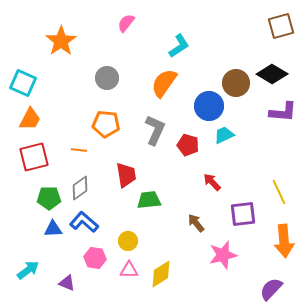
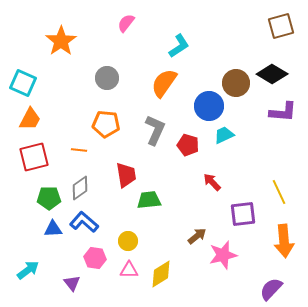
brown arrow: moved 1 px right, 13 px down; rotated 90 degrees clockwise
purple triangle: moved 5 px right; rotated 30 degrees clockwise
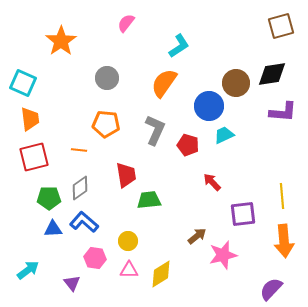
black diamond: rotated 40 degrees counterclockwise
orange trapezoid: rotated 35 degrees counterclockwise
yellow line: moved 3 px right, 4 px down; rotated 20 degrees clockwise
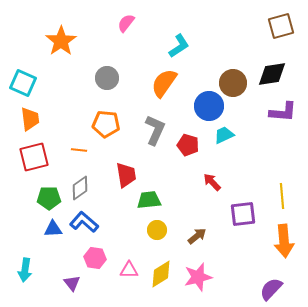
brown circle: moved 3 px left
yellow circle: moved 29 px right, 11 px up
pink star: moved 25 px left, 22 px down
cyan arrow: moved 3 px left; rotated 135 degrees clockwise
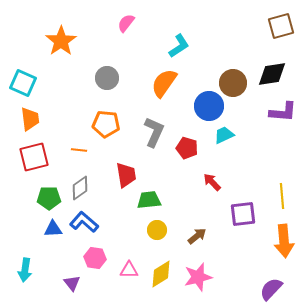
gray L-shape: moved 1 px left, 2 px down
red pentagon: moved 1 px left, 3 px down
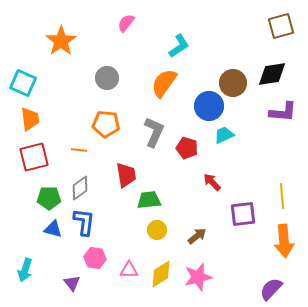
blue L-shape: rotated 56 degrees clockwise
blue triangle: rotated 18 degrees clockwise
cyan arrow: rotated 10 degrees clockwise
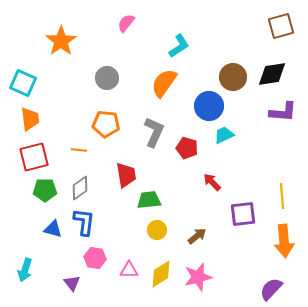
brown circle: moved 6 px up
green pentagon: moved 4 px left, 8 px up
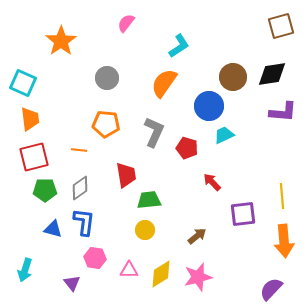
yellow circle: moved 12 px left
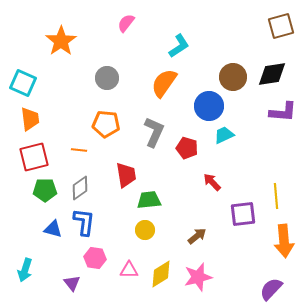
yellow line: moved 6 px left
